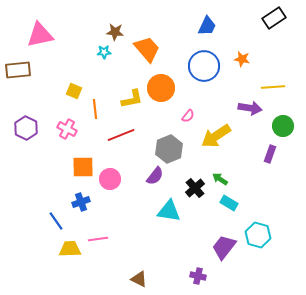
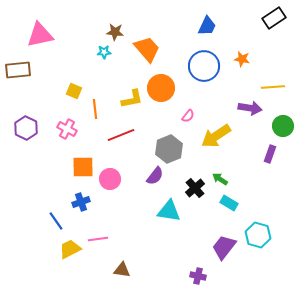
yellow trapezoid: rotated 25 degrees counterclockwise
brown triangle: moved 17 px left, 9 px up; rotated 18 degrees counterclockwise
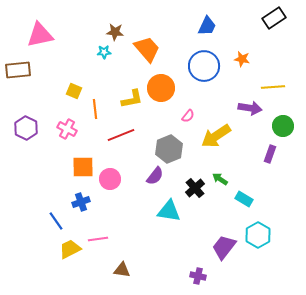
cyan rectangle: moved 15 px right, 4 px up
cyan hexagon: rotated 15 degrees clockwise
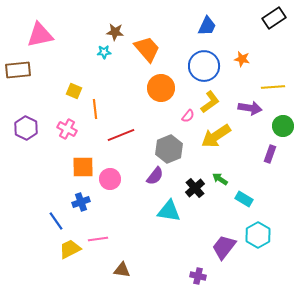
yellow L-shape: moved 78 px right, 3 px down; rotated 25 degrees counterclockwise
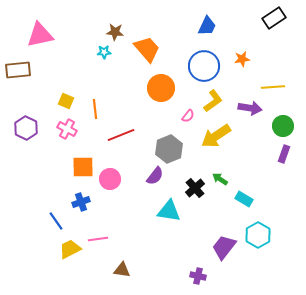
orange star: rotated 21 degrees counterclockwise
yellow square: moved 8 px left, 10 px down
yellow L-shape: moved 3 px right, 1 px up
purple rectangle: moved 14 px right
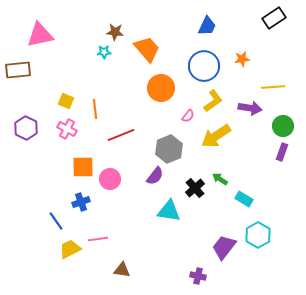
purple rectangle: moved 2 px left, 2 px up
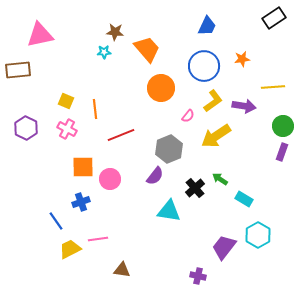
purple arrow: moved 6 px left, 2 px up
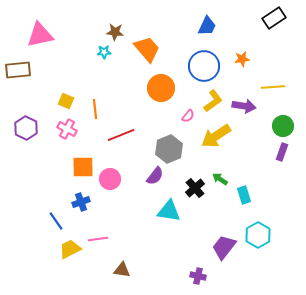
cyan rectangle: moved 4 px up; rotated 42 degrees clockwise
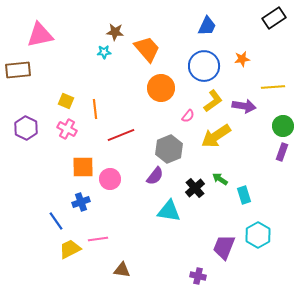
purple trapezoid: rotated 16 degrees counterclockwise
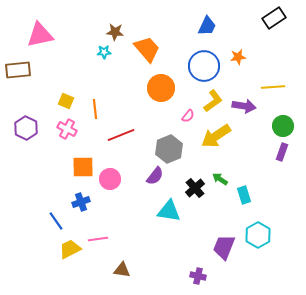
orange star: moved 4 px left, 2 px up
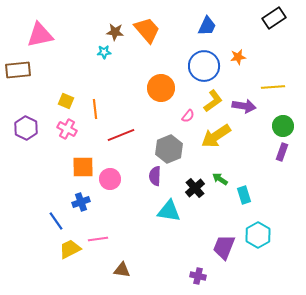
orange trapezoid: moved 19 px up
purple semicircle: rotated 144 degrees clockwise
